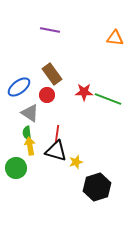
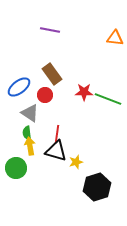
red circle: moved 2 px left
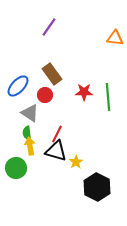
purple line: moved 1 px left, 3 px up; rotated 66 degrees counterclockwise
blue ellipse: moved 1 px left, 1 px up; rotated 10 degrees counterclockwise
green line: moved 2 px up; rotated 64 degrees clockwise
red line: rotated 18 degrees clockwise
yellow star: rotated 16 degrees counterclockwise
black hexagon: rotated 16 degrees counterclockwise
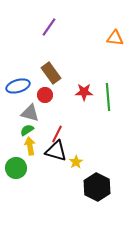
brown rectangle: moved 1 px left, 1 px up
blue ellipse: rotated 30 degrees clockwise
gray triangle: rotated 18 degrees counterclockwise
green semicircle: moved 3 px up; rotated 64 degrees clockwise
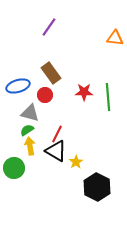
black triangle: rotated 15 degrees clockwise
green circle: moved 2 px left
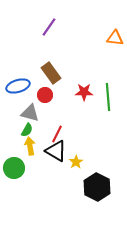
green semicircle: rotated 152 degrees clockwise
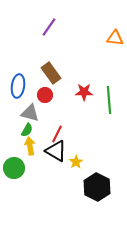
blue ellipse: rotated 65 degrees counterclockwise
green line: moved 1 px right, 3 px down
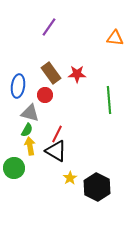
red star: moved 7 px left, 18 px up
yellow star: moved 6 px left, 16 px down
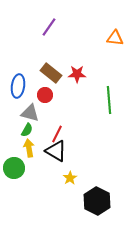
brown rectangle: rotated 15 degrees counterclockwise
yellow arrow: moved 1 px left, 2 px down
black hexagon: moved 14 px down
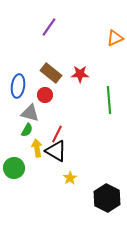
orange triangle: rotated 30 degrees counterclockwise
red star: moved 3 px right
yellow arrow: moved 8 px right
black hexagon: moved 10 px right, 3 px up
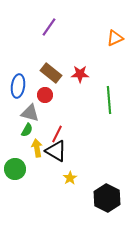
green circle: moved 1 px right, 1 px down
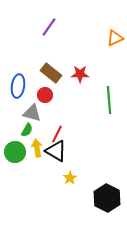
gray triangle: moved 2 px right
green circle: moved 17 px up
